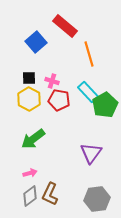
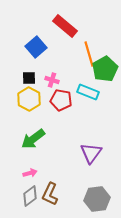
blue square: moved 5 px down
pink cross: moved 1 px up
cyan rectangle: rotated 25 degrees counterclockwise
red pentagon: moved 2 px right
green pentagon: moved 36 px up
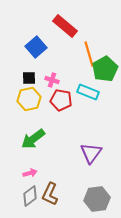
yellow hexagon: rotated 20 degrees clockwise
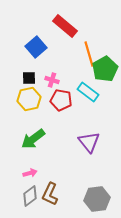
cyan rectangle: rotated 15 degrees clockwise
purple triangle: moved 2 px left, 11 px up; rotated 15 degrees counterclockwise
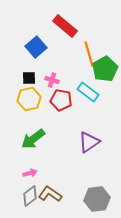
purple triangle: rotated 35 degrees clockwise
brown L-shape: rotated 100 degrees clockwise
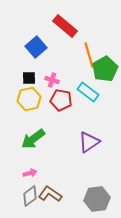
orange line: moved 1 px down
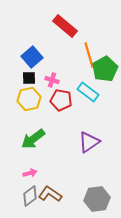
blue square: moved 4 px left, 10 px down
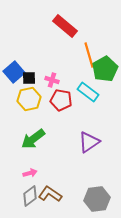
blue square: moved 18 px left, 15 px down
